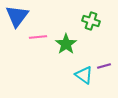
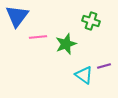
green star: rotated 15 degrees clockwise
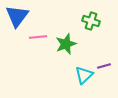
cyan triangle: rotated 42 degrees clockwise
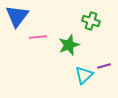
green star: moved 3 px right, 1 px down
